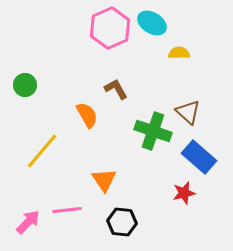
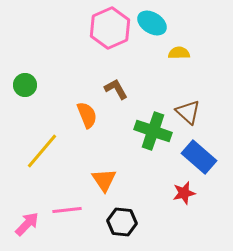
orange semicircle: rotated 8 degrees clockwise
pink arrow: moved 1 px left, 2 px down
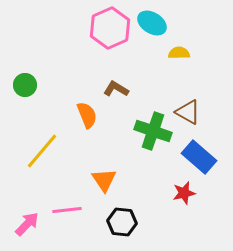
brown L-shape: rotated 30 degrees counterclockwise
brown triangle: rotated 12 degrees counterclockwise
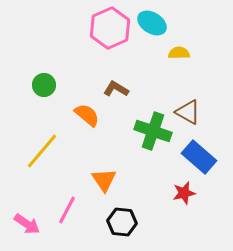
green circle: moved 19 px right
orange semicircle: rotated 28 degrees counterclockwise
pink line: rotated 56 degrees counterclockwise
pink arrow: rotated 80 degrees clockwise
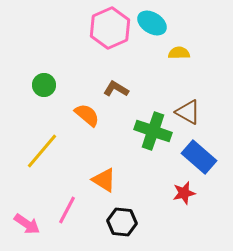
orange triangle: rotated 24 degrees counterclockwise
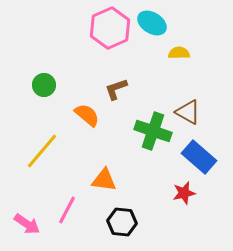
brown L-shape: rotated 50 degrees counterclockwise
orange triangle: rotated 24 degrees counterclockwise
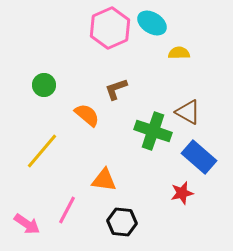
red star: moved 2 px left
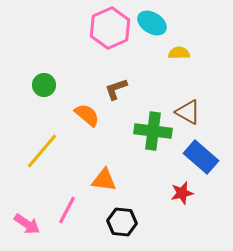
green cross: rotated 12 degrees counterclockwise
blue rectangle: moved 2 px right
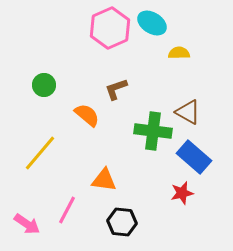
yellow line: moved 2 px left, 2 px down
blue rectangle: moved 7 px left
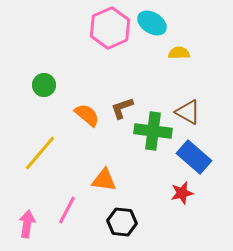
brown L-shape: moved 6 px right, 19 px down
pink arrow: rotated 116 degrees counterclockwise
